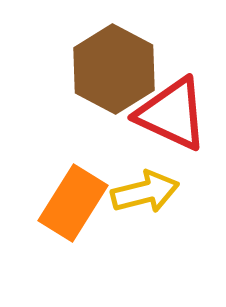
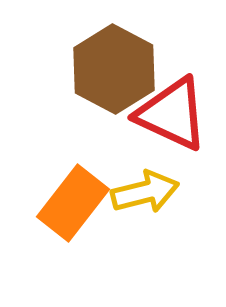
orange rectangle: rotated 6 degrees clockwise
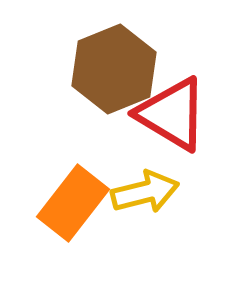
brown hexagon: rotated 10 degrees clockwise
red triangle: rotated 6 degrees clockwise
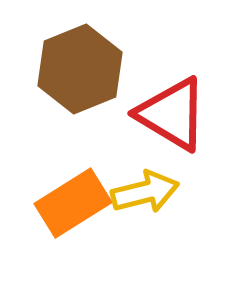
brown hexagon: moved 34 px left
orange rectangle: rotated 20 degrees clockwise
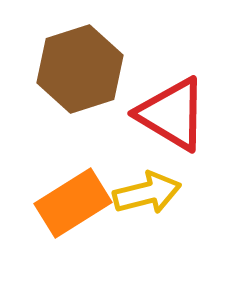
brown hexagon: rotated 4 degrees clockwise
yellow arrow: moved 2 px right, 1 px down
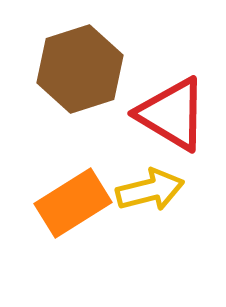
yellow arrow: moved 3 px right, 3 px up
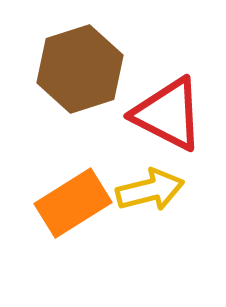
red triangle: moved 4 px left; rotated 4 degrees counterclockwise
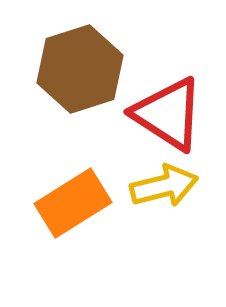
red triangle: rotated 6 degrees clockwise
yellow arrow: moved 14 px right, 4 px up
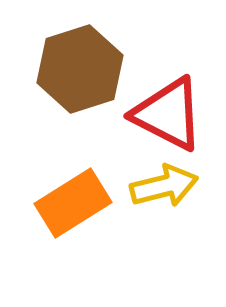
red triangle: rotated 6 degrees counterclockwise
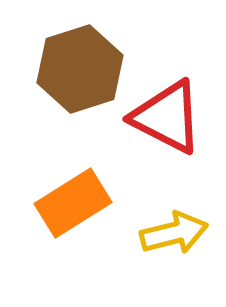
red triangle: moved 1 px left, 3 px down
yellow arrow: moved 10 px right, 47 px down
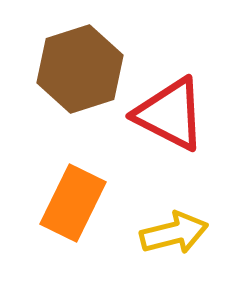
red triangle: moved 3 px right, 3 px up
orange rectangle: rotated 32 degrees counterclockwise
